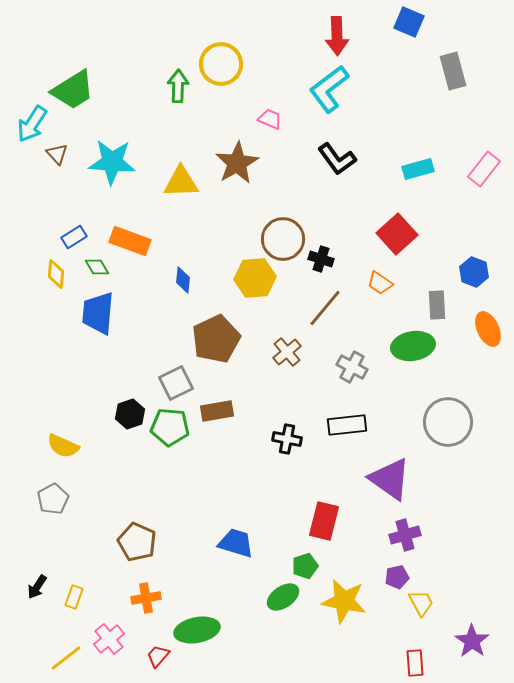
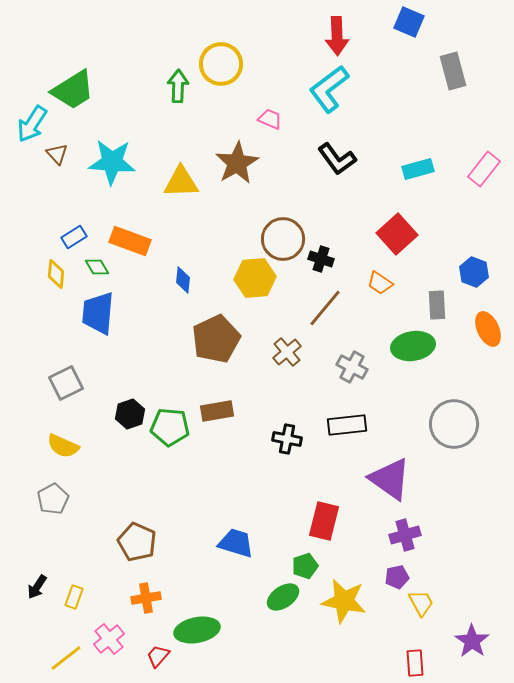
gray square at (176, 383): moved 110 px left
gray circle at (448, 422): moved 6 px right, 2 px down
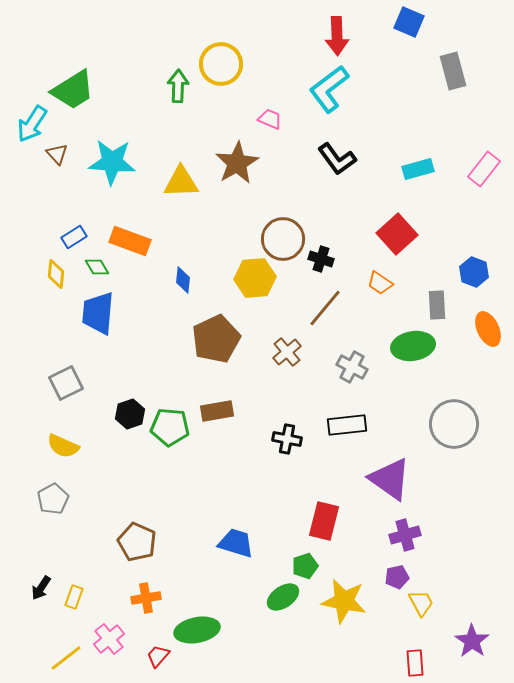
black arrow at (37, 587): moved 4 px right, 1 px down
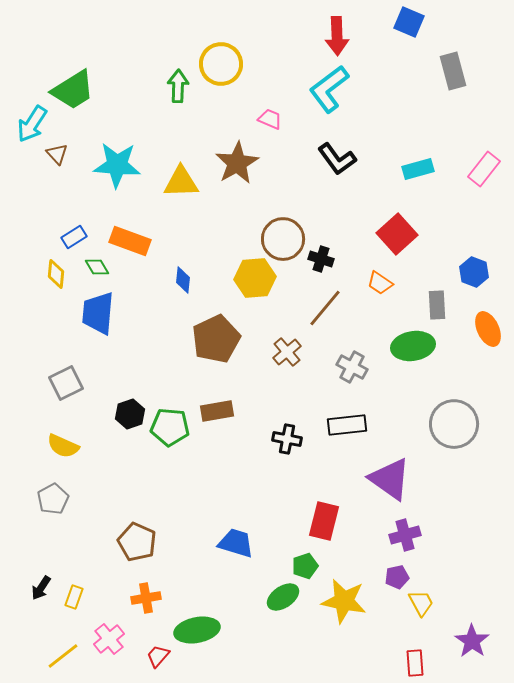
cyan star at (112, 162): moved 5 px right, 3 px down
yellow line at (66, 658): moved 3 px left, 2 px up
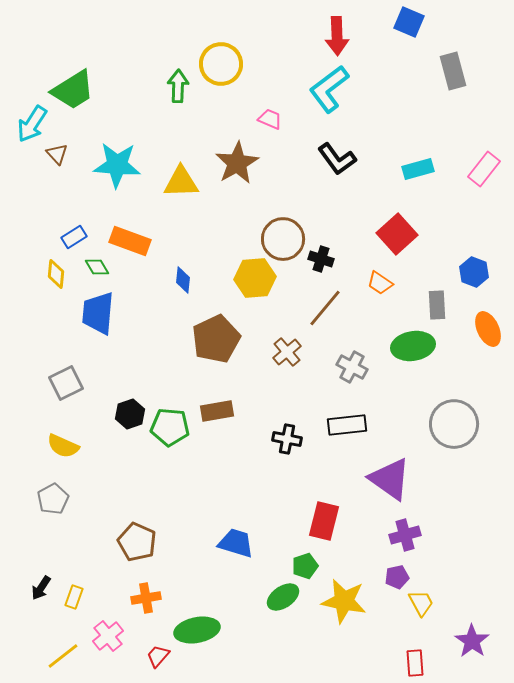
pink cross at (109, 639): moved 1 px left, 3 px up
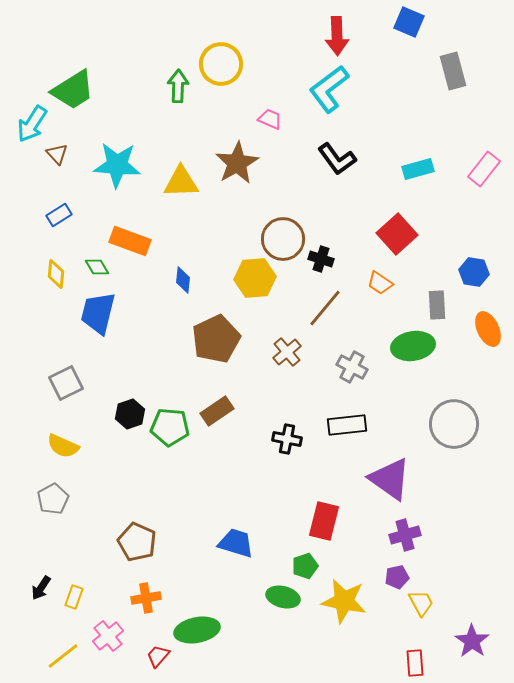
blue rectangle at (74, 237): moved 15 px left, 22 px up
blue hexagon at (474, 272): rotated 12 degrees counterclockwise
blue trapezoid at (98, 313): rotated 9 degrees clockwise
brown rectangle at (217, 411): rotated 24 degrees counterclockwise
green ellipse at (283, 597): rotated 48 degrees clockwise
